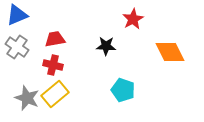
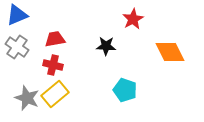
cyan pentagon: moved 2 px right
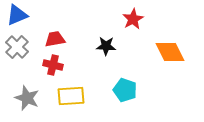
gray cross: rotated 10 degrees clockwise
yellow rectangle: moved 16 px right, 2 px down; rotated 36 degrees clockwise
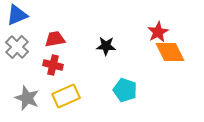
red star: moved 25 px right, 13 px down
yellow rectangle: moved 5 px left; rotated 20 degrees counterclockwise
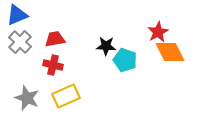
gray cross: moved 3 px right, 5 px up
cyan pentagon: moved 30 px up
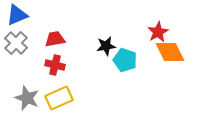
gray cross: moved 4 px left, 1 px down
black star: rotated 12 degrees counterclockwise
red cross: moved 2 px right
yellow rectangle: moved 7 px left, 2 px down
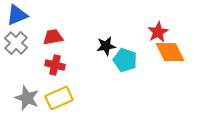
red trapezoid: moved 2 px left, 2 px up
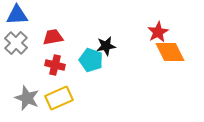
blue triangle: rotated 20 degrees clockwise
cyan pentagon: moved 34 px left
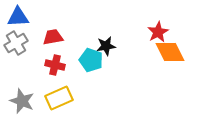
blue triangle: moved 1 px right, 2 px down
gray cross: rotated 15 degrees clockwise
gray star: moved 5 px left, 3 px down
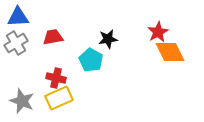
black star: moved 2 px right, 7 px up
cyan pentagon: rotated 10 degrees clockwise
red cross: moved 1 px right, 13 px down
